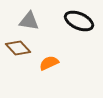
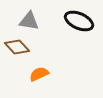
brown diamond: moved 1 px left, 1 px up
orange semicircle: moved 10 px left, 11 px down
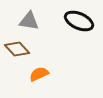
brown diamond: moved 2 px down
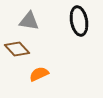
black ellipse: rotated 56 degrees clockwise
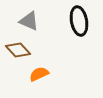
gray triangle: rotated 15 degrees clockwise
brown diamond: moved 1 px right, 1 px down
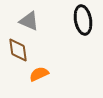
black ellipse: moved 4 px right, 1 px up
brown diamond: rotated 35 degrees clockwise
